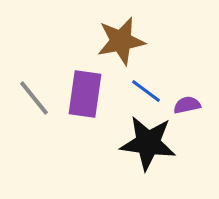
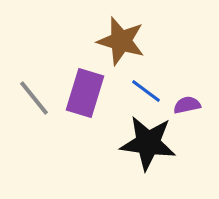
brown star: rotated 27 degrees clockwise
purple rectangle: moved 1 px up; rotated 9 degrees clockwise
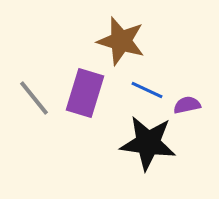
blue line: moved 1 px right, 1 px up; rotated 12 degrees counterclockwise
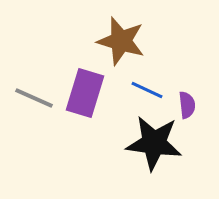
gray line: rotated 27 degrees counterclockwise
purple semicircle: rotated 96 degrees clockwise
black star: moved 6 px right
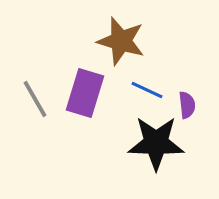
gray line: moved 1 px right, 1 px down; rotated 36 degrees clockwise
black star: moved 2 px right; rotated 6 degrees counterclockwise
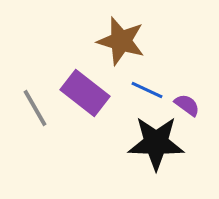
purple rectangle: rotated 69 degrees counterclockwise
gray line: moved 9 px down
purple semicircle: rotated 48 degrees counterclockwise
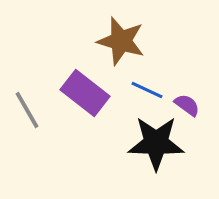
gray line: moved 8 px left, 2 px down
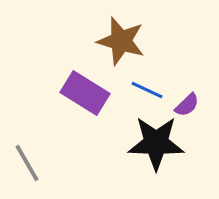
purple rectangle: rotated 6 degrees counterclockwise
purple semicircle: rotated 100 degrees clockwise
gray line: moved 53 px down
